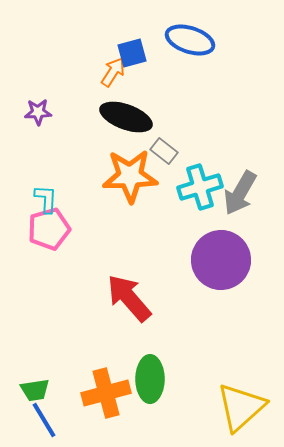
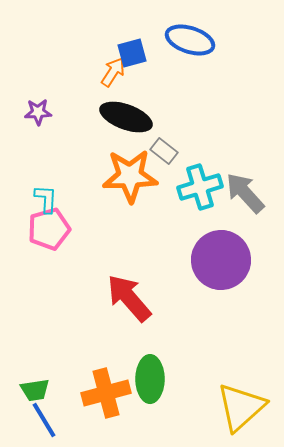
gray arrow: moved 5 px right; rotated 108 degrees clockwise
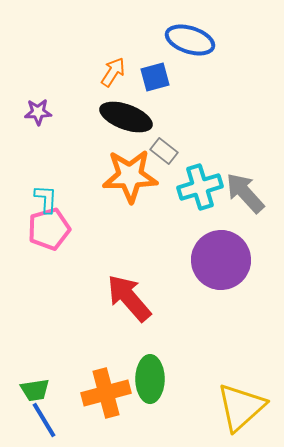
blue square: moved 23 px right, 24 px down
